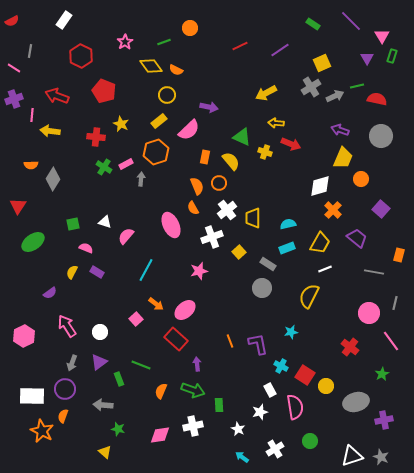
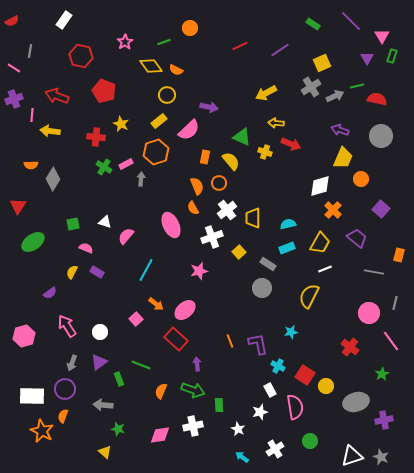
red hexagon at (81, 56): rotated 15 degrees counterclockwise
pink hexagon at (24, 336): rotated 10 degrees clockwise
cyan cross at (281, 366): moved 3 px left
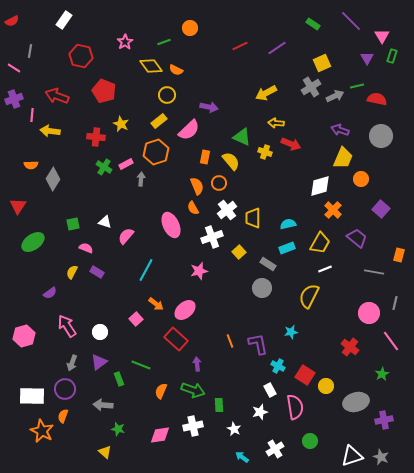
purple line at (280, 50): moved 3 px left, 2 px up
white star at (238, 429): moved 4 px left
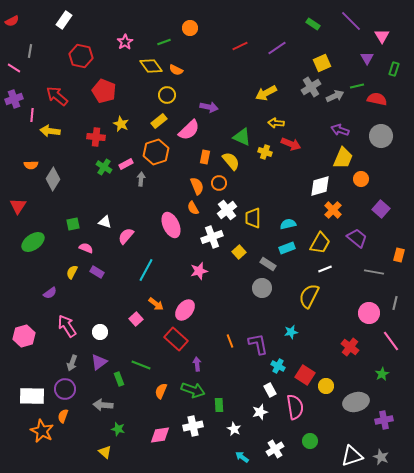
green rectangle at (392, 56): moved 2 px right, 13 px down
red arrow at (57, 96): rotated 20 degrees clockwise
pink ellipse at (185, 310): rotated 10 degrees counterclockwise
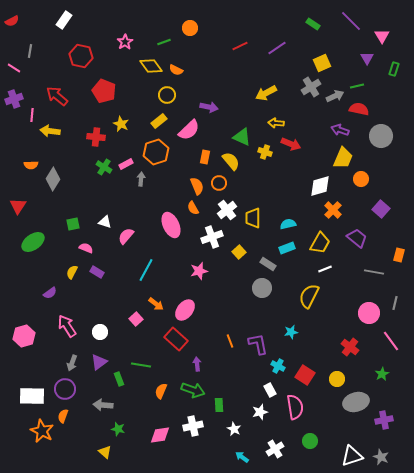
red semicircle at (377, 99): moved 18 px left, 10 px down
green line at (141, 365): rotated 12 degrees counterclockwise
yellow circle at (326, 386): moved 11 px right, 7 px up
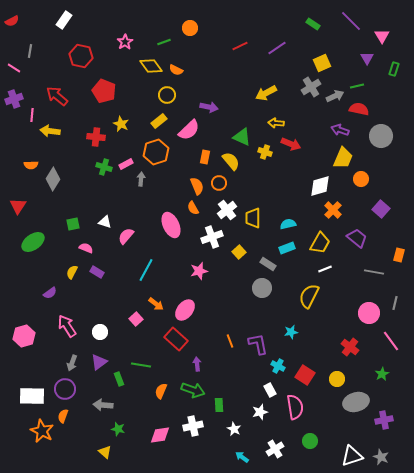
green cross at (104, 167): rotated 14 degrees counterclockwise
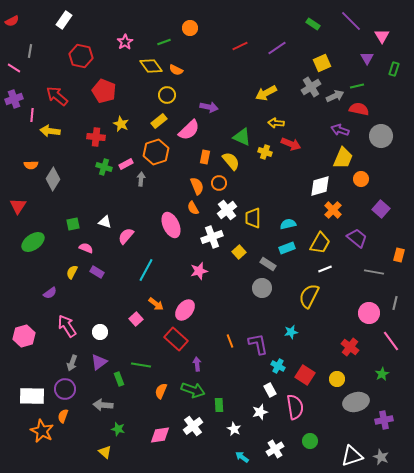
white cross at (193, 426): rotated 24 degrees counterclockwise
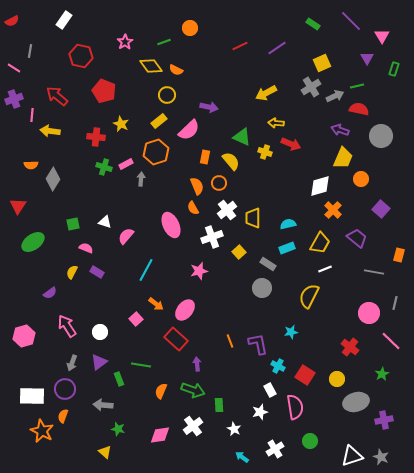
pink line at (391, 341): rotated 10 degrees counterclockwise
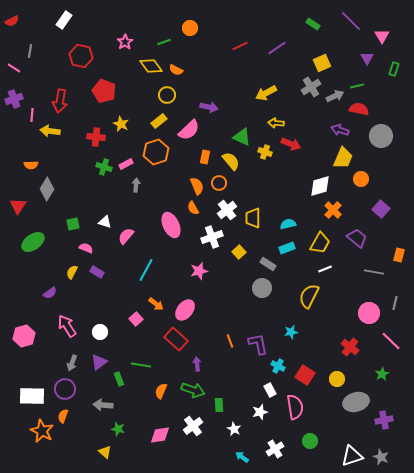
red arrow at (57, 96): moved 3 px right, 5 px down; rotated 120 degrees counterclockwise
gray diamond at (53, 179): moved 6 px left, 10 px down
gray arrow at (141, 179): moved 5 px left, 6 px down
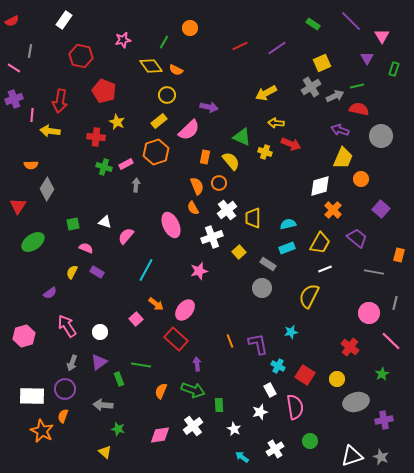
pink star at (125, 42): moved 2 px left, 2 px up; rotated 21 degrees clockwise
green line at (164, 42): rotated 40 degrees counterclockwise
yellow star at (121, 124): moved 4 px left, 2 px up
